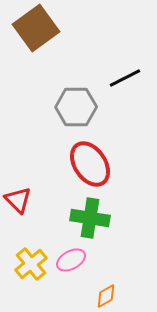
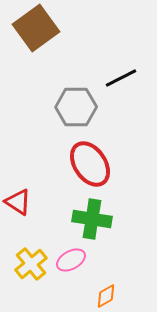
black line: moved 4 px left
red triangle: moved 2 px down; rotated 12 degrees counterclockwise
green cross: moved 2 px right, 1 px down
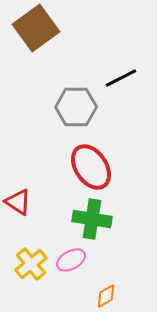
red ellipse: moved 1 px right, 3 px down
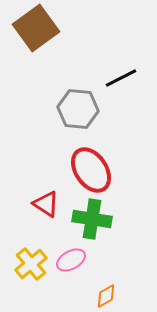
gray hexagon: moved 2 px right, 2 px down; rotated 6 degrees clockwise
red ellipse: moved 3 px down
red triangle: moved 28 px right, 2 px down
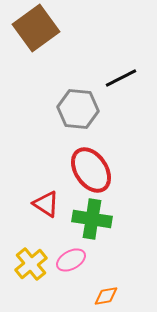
orange diamond: rotated 20 degrees clockwise
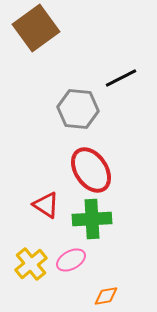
red triangle: moved 1 px down
green cross: rotated 12 degrees counterclockwise
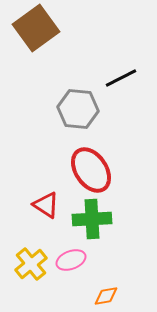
pink ellipse: rotated 8 degrees clockwise
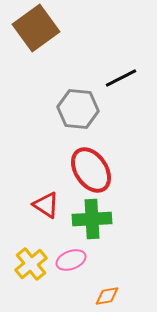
orange diamond: moved 1 px right
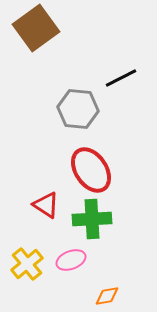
yellow cross: moved 4 px left
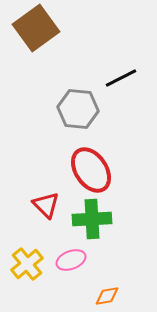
red triangle: rotated 12 degrees clockwise
